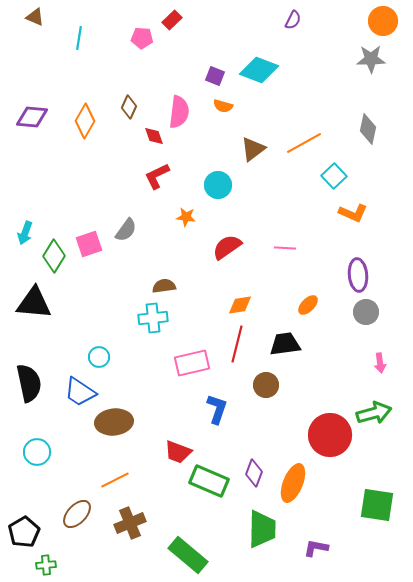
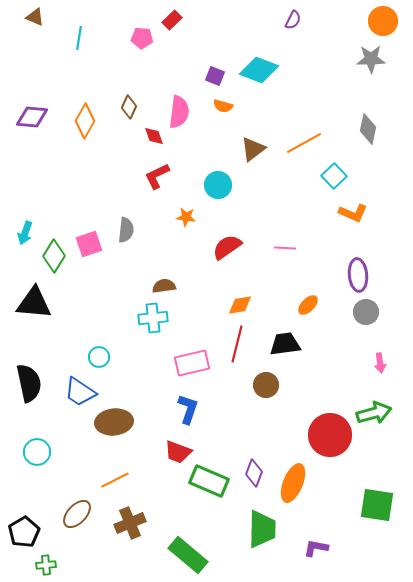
gray semicircle at (126, 230): rotated 30 degrees counterclockwise
blue L-shape at (217, 409): moved 29 px left
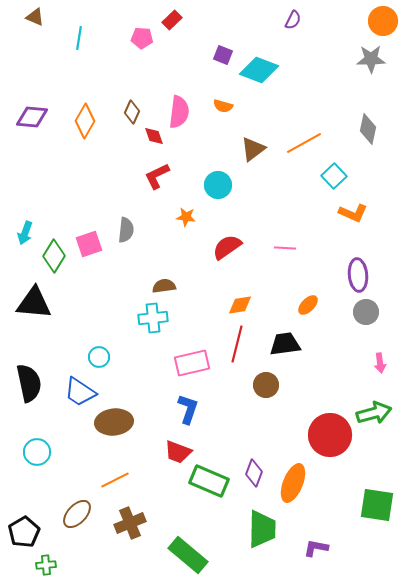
purple square at (215, 76): moved 8 px right, 21 px up
brown diamond at (129, 107): moved 3 px right, 5 px down
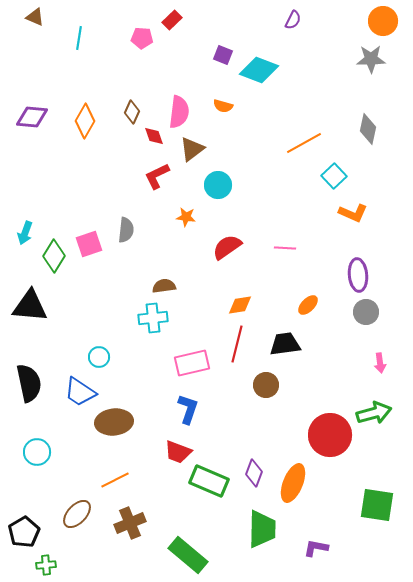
brown triangle at (253, 149): moved 61 px left
black triangle at (34, 303): moved 4 px left, 3 px down
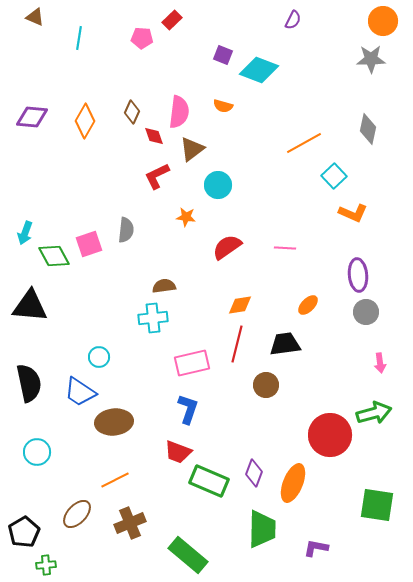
green diamond at (54, 256): rotated 60 degrees counterclockwise
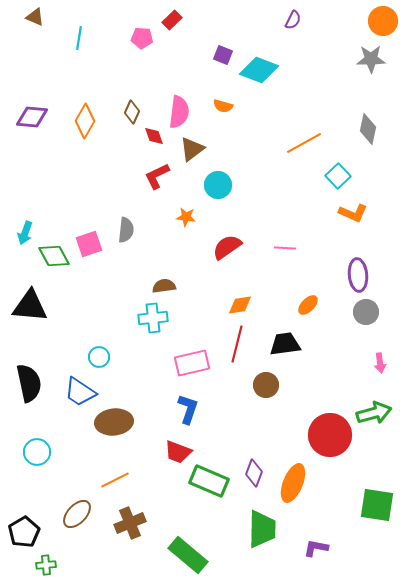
cyan square at (334, 176): moved 4 px right
